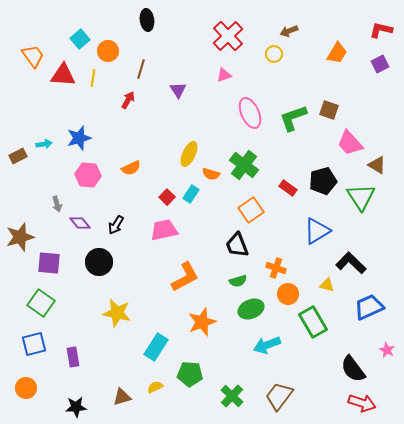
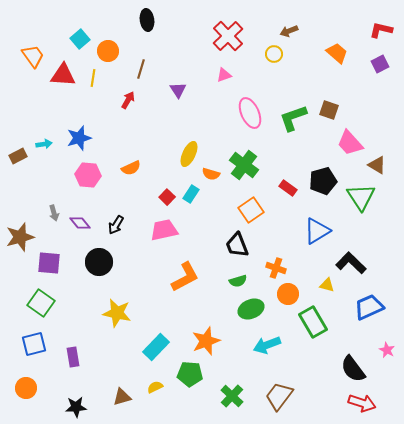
orange trapezoid at (337, 53): rotated 80 degrees counterclockwise
gray arrow at (57, 204): moved 3 px left, 9 px down
orange star at (202, 322): moved 4 px right, 19 px down
cyan rectangle at (156, 347): rotated 12 degrees clockwise
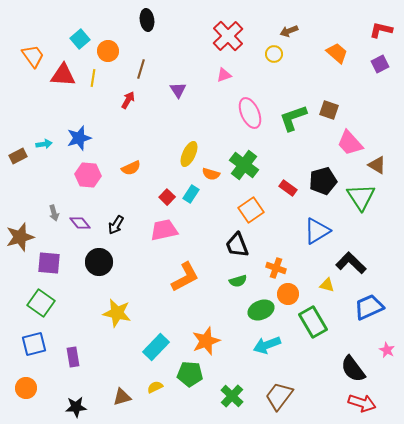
green ellipse at (251, 309): moved 10 px right, 1 px down
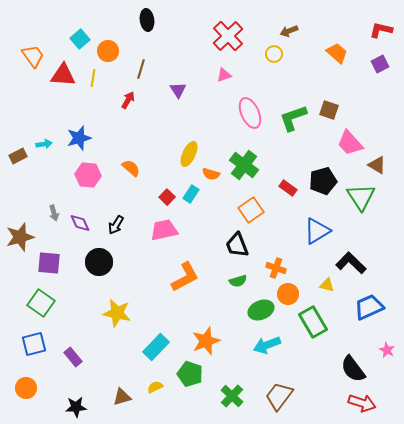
orange semicircle at (131, 168): rotated 114 degrees counterclockwise
purple diamond at (80, 223): rotated 15 degrees clockwise
purple rectangle at (73, 357): rotated 30 degrees counterclockwise
green pentagon at (190, 374): rotated 15 degrees clockwise
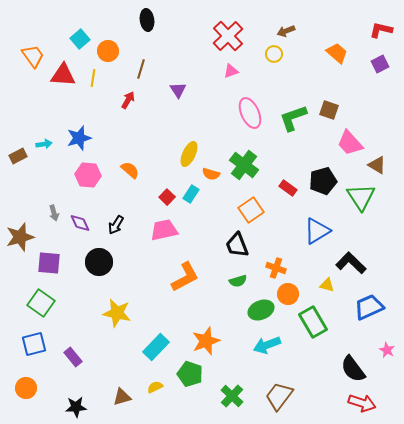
brown arrow at (289, 31): moved 3 px left
pink triangle at (224, 75): moved 7 px right, 4 px up
orange semicircle at (131, 168): moved 1 px left, 2 px down
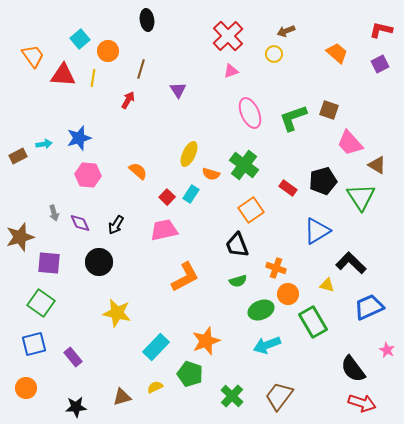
orange semicircle at (130, 170): moved 8 px right, 1 px down
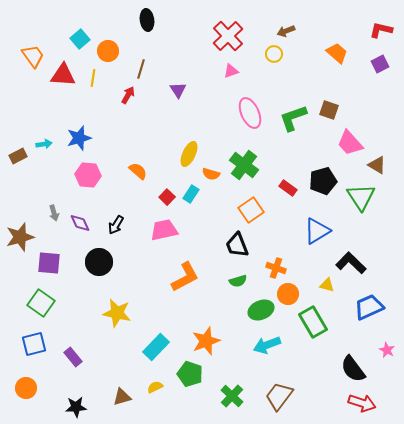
red arrow at (128, 100): moved 5 px up
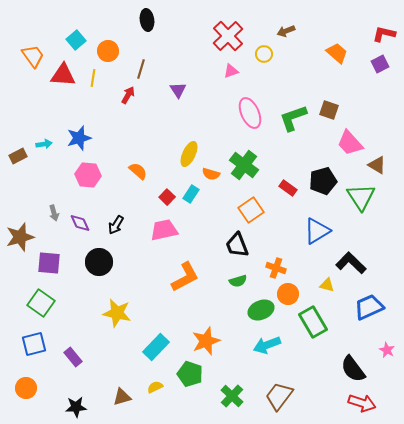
red L-shape at (381, 30): moved 3 px right, 4 px down
cyan square at (80, 39): moved 4 px left, 1 px down
yellow circle at (274, 54): moved 10 px left
